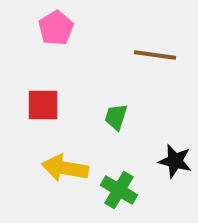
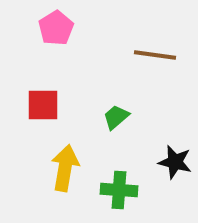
green trapezoid: rotated 32 degrees clockwise
black star: moved 1 px down
yellow arrow: rotated 90 degrees clockwise
green cross: rotated 27 degrees counterclockwise
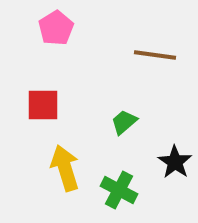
green trapezoid: moved 8 px right, 5 px down
black star: rotated 20 degrees clockwise
yellow arrow: rotated 27 degrees counterclockwise
green cross: rotated 24 degrees clockwise
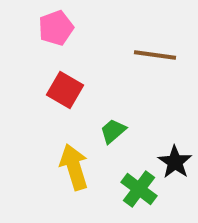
pink pentagon: rotated 12 degrees clockwise
red square: moved 22 px right, 15 px up; rotated 30 degrees clockwise
green trapezoid: moved 11 px left, 9 px down
yellow arrow: moved 9 px right, 1 px up
green cross: moved 20 px right, 1 px up; rotated 9 degrees clockwise
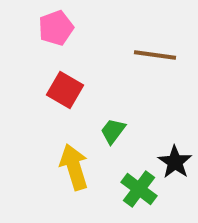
green trapezoid: rotated 12 degrees counterclockwise
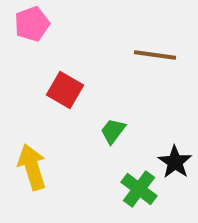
pink pentagon: moved 24 px left, 4 px up
yellow arrow: moved 42 px left
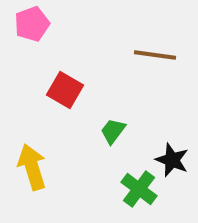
black star: moved 3 px left, 2 px up; rotated 12 degrees counterclockwise
